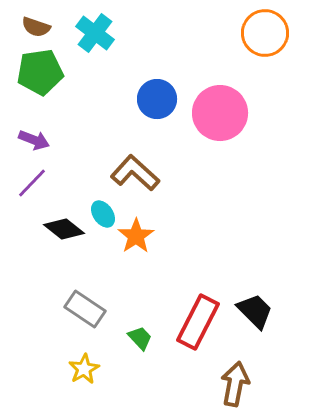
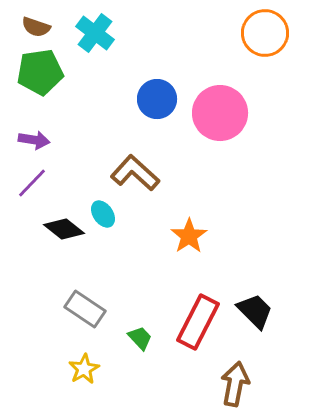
purple arrow: rotated 12 degrees counterclockwise
orange star: moved 53 px right
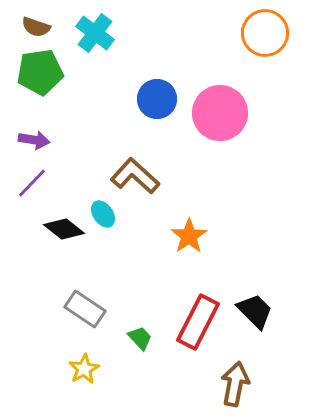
brown L-shape: moved 3 px down
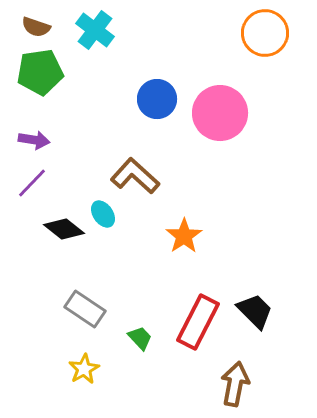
cyan cross: moved 3 px up
orange star: moved 5 px left
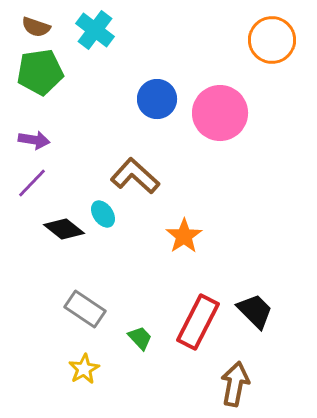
orange circle: moved 7 px right, 7 px down
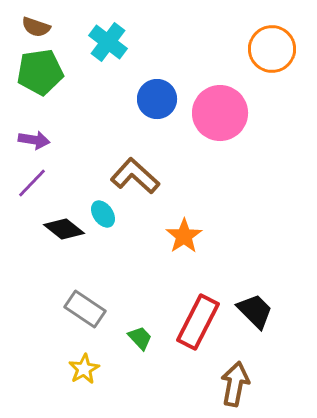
cyan cross: moved 13 px right, 12 px down
orange circle: moved 9 px down
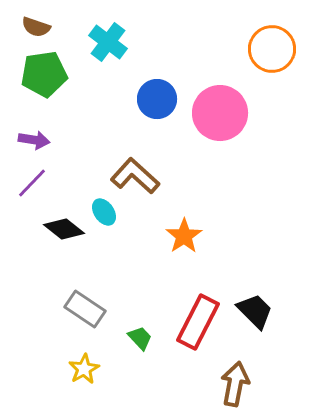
green pentagon: moved 4 px right, 2 px down
cyan ellipse: moved 1 px right, 2 px up
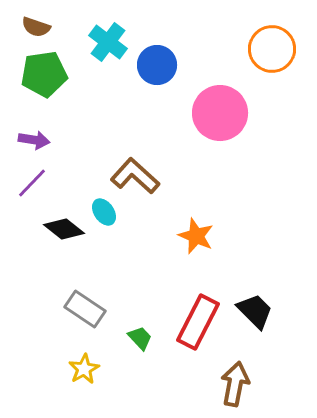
blue circle: moved 34 px up
orange star: moved 12 px right; rotated 15 degrees counterclockwise
